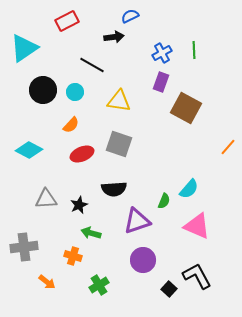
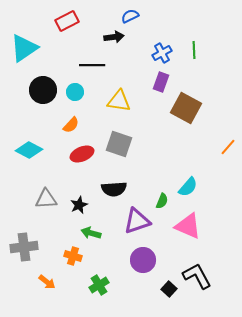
black line: rotated 30 degrees counterclockwise
cyan semicircle: moved 1 px left, 2 px up
green semicircle: moved 2 px left
pink triangle: moved 9 px left
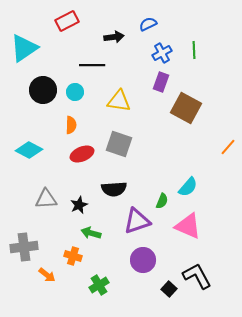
blue semicircle: moved 18 px right, 8 px down
orange semicircle: rotated 42 degrees counterclockwise
orange arrow: moved 7 px up
